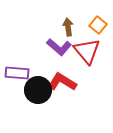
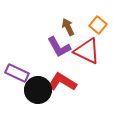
brown arrow: rotated 18 degrees counterclockwise
purple L-shape: rotated 20 degrees clockwise
red triangle: rotated 24 degrees counterclockwise
purple rectangle: rotated 20 degrees clockwise
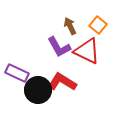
brown arrow: moved 2 px right, 1 px up
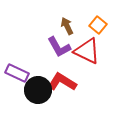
brown arrow: moved 3 px left
